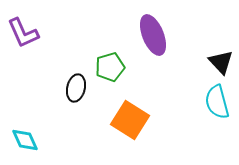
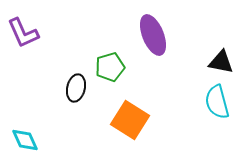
black triangle: rotated 36 degrees counterclockwise
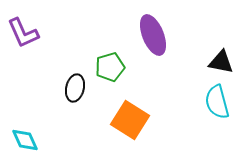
black ellipse: moved 1 px left
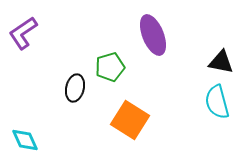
purple L-shape: rotated 80 degrees clockwise
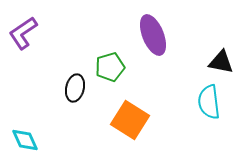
cyan semicircle: moved 8 px left; rotated 8 degrees clockwise
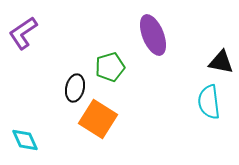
orange square: moved 32 px left, 1 px up
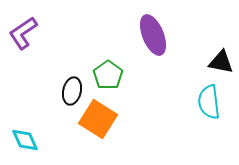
green pentagon: moved 2 px left, 8 px down; rotated 20 degrees counterclockwise
black ellipse: moved 3 px left, 3 px down
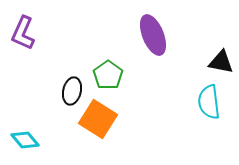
purple L-shape: rotated 32 degrees counterclockwise
cyan diamond: rotated 16 degrees counterclockwise
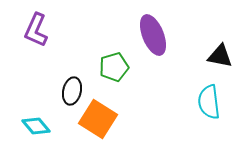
purple L-shape: moved 13 px right, 3 px up
black triangle: moved 1 px left, 6 px up
green pentagon: moved 6 px right, 8 px up; rotated 20 degrees clockwise
cyan diamond: moved 11 px right, 14 px up
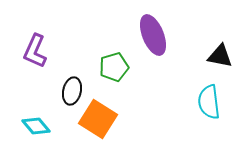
purple L-shape: moved 1 px left, 21 px down
